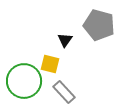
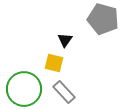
gray pentagon: moved 4 px right, 6 px up
yellow square: moved 4 px right, 1 px up
green circle: moved 8 px down
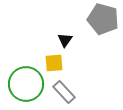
yellow square: rotated 18 degrees counterclockwise
green circle: moved 2 px right, 5 px up
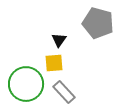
gray pentagon: moved 5 px left, 4 px down
black triangle: moved 6 px left
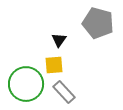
yellow square: moved 2 px down
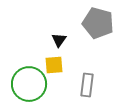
green circle: moved 3 px right
gray rectangle: moved 23 px right, 7 px up; rotated 50 degrees clockwise
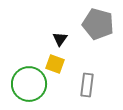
gray pentagon: moved 1 px down
black triangle: moved 1 px right, 1 px up
yellow square: moved 1 px right, 1 px up; rotated 24 degrees clockwise
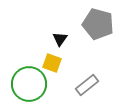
yellow square: moved 3 px left, 1 px up
gray rectangle: rotated 45 degrees clockwise
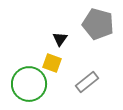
gray rectangle: moved 3 px up
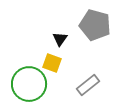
gray pentagon: moved 3 px left, 1 px down
gray rectangle: moved 1 px right, 3 px down
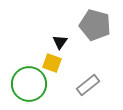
black triangle: moved 3 px down
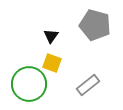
black triangle: moved 9 px left, 6 px up
